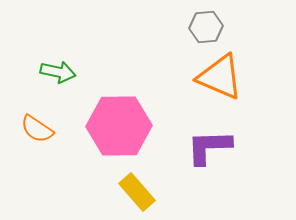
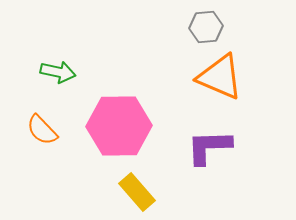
orange semicircle: moved 5 px right, 1 px down; rotated 12 degrees clockwise
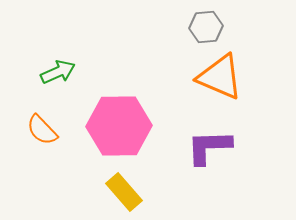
green arrow: rotated 36 degrees counterclockwise
yellow rectangle: moved 13 px left
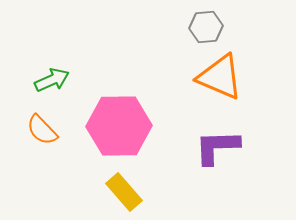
green arrow: moved 6 px left, 8 px down
purple L-shape: moved 8 px right
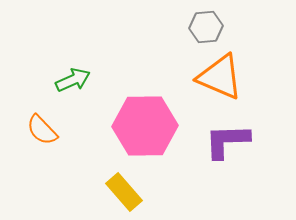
green arrow: moved 21 px right
pink hexagon: moved 26 px right
purple L-shape: moved 10 px right, 6 px up
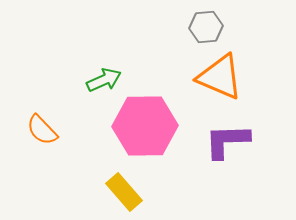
green arrow: moved 31 px right
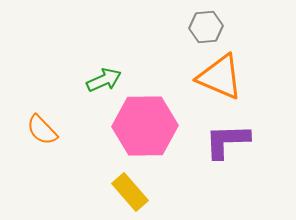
yellow rectangle: moved 6 px right
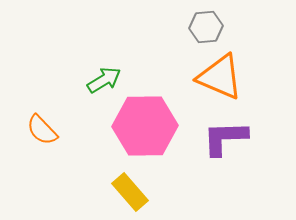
green arrow: rotated 8 degrees counterclockwise
purple L-shape: moved 2 px left, 3 px up
